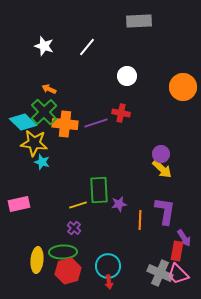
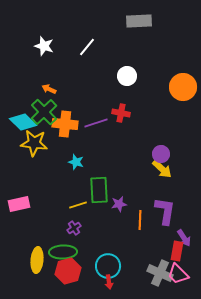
cyan star: moved 34 px right
purple cross: rotated 16 degrees clockwise
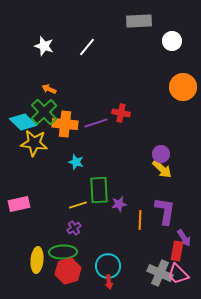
white circle: moved 45 px right, 35 px up
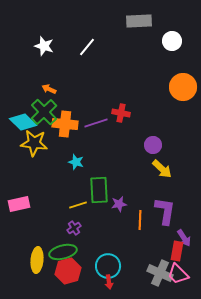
purple circle: moved 8 px left, 9 px up
green ellipse: rotated 12 degrees counterclockwise
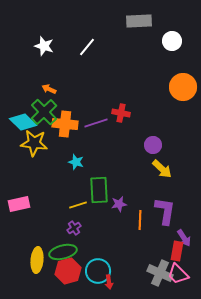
cyan circle: moved 10 px left, 5 px down
